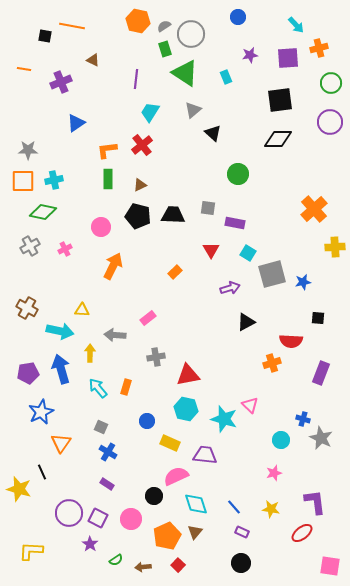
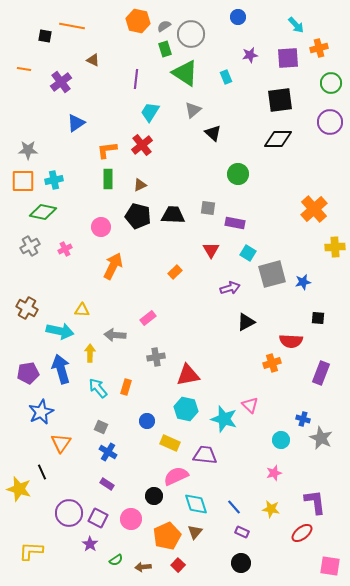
purple cross at (61, 82): rotated 15 degrees counterclockwise
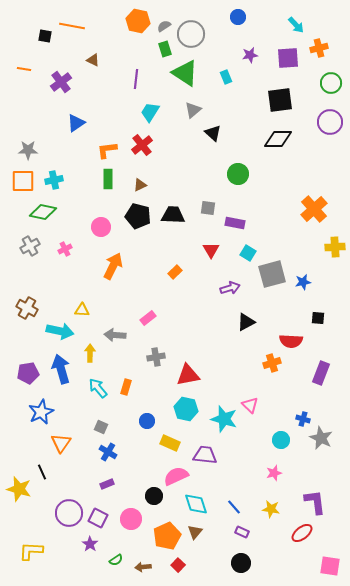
purple rectangle at (107, 484): rotated 56 degrees counterclockwise
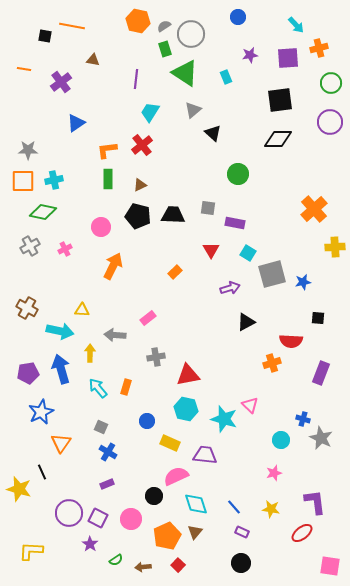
brown triangle at (93, 60): rotated 16 degrees counterclockwise
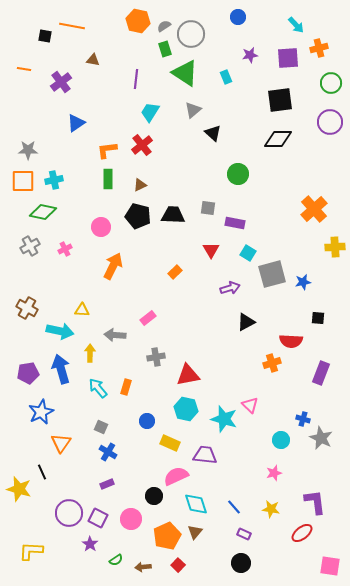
purple rectangle at (242, 532): moved 2 px right, 2 px down
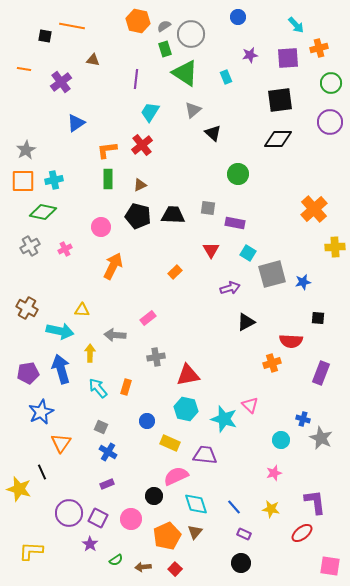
gray star at (28, 150): moved 2 px left; rotated 30 degrees counterclockwise
red square at (178, 565): moved 3 px left, 4 px down
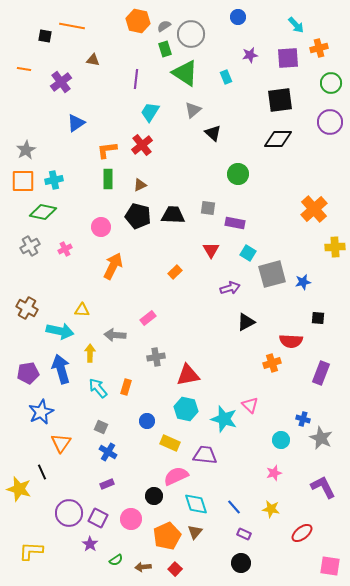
purple L-shape at (315, 502): moved 8 px right, 15 px up; rotated 20 degrees counterclockwise
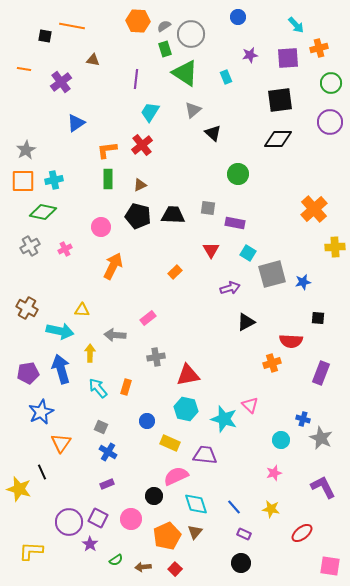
orange hexagon at (138, 21): rotated 10 degrees counterclockwise
purple circle at (69, 513): moved 9 px down
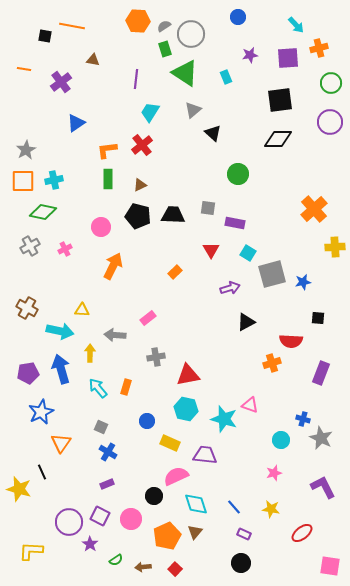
pink triangle at (250, 405): rotated 24 degrees counterclockwise
purple square at (98, 518): moved 2 px right, 2 px up
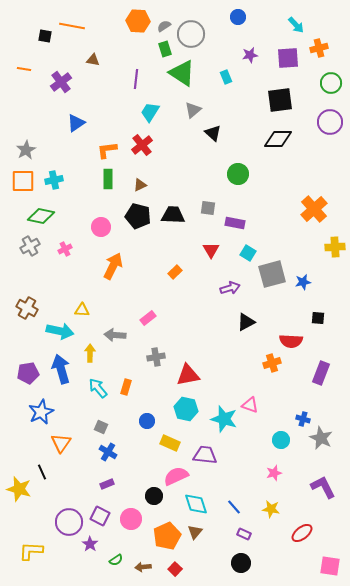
green triangle at (185, 73): moved 3 px left
green diamond at (43, 212): moved 2 px left, 4 px down
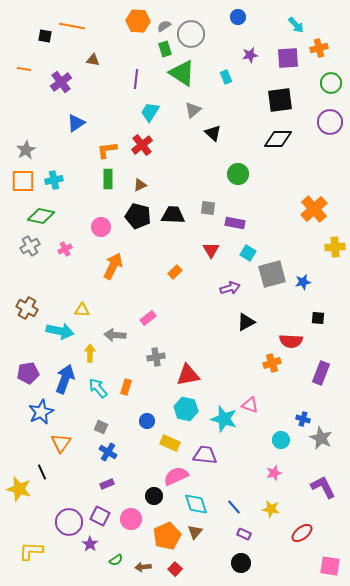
blue arrow at (61, 369): moved 4 px right, 10 px down; rotated 36 degrees clockwise
